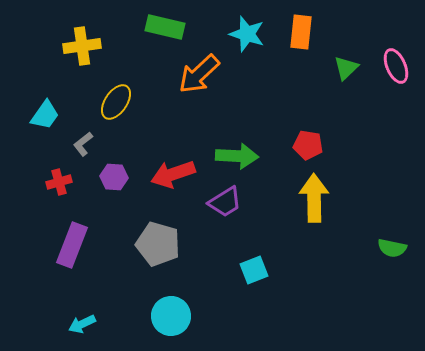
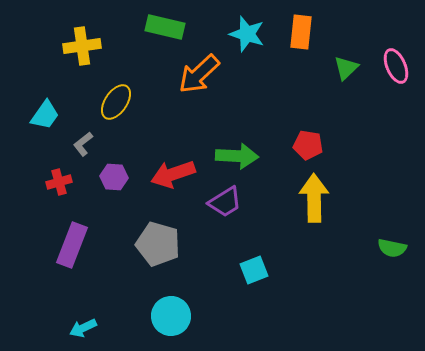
cyan arrow: moved 1 px right, 4 px down
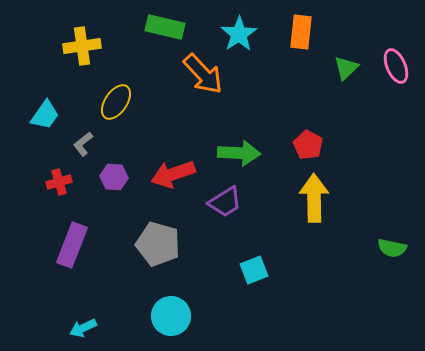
cyan star: moved 8 px left; rotated 21 degrees clockwise
orange arrow: moved 4 px right; rotated 90 degrees counterclockwise
red pentagon: rotated 20 degrees clockwise
green arrow: moved 2 px right, 3 px up
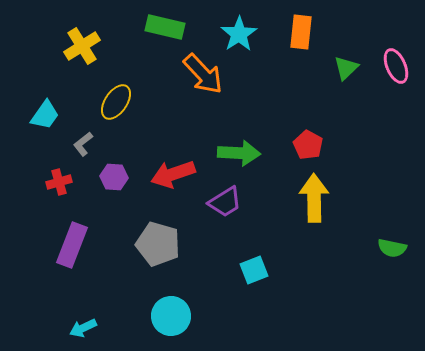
yellow cross: rotated 24 degrees counterclockwise
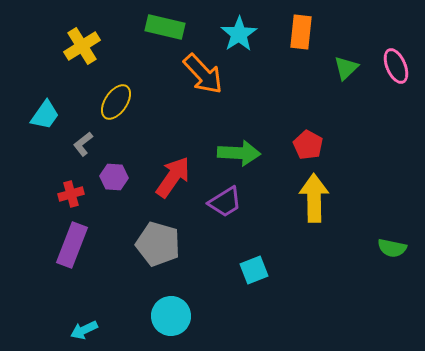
red arrow: moved 3 px down; rotated 144 degrees clockwise
red cross: moved 12 px right, 12 px down
cyan arrow: moved 1 px right, 2 px down
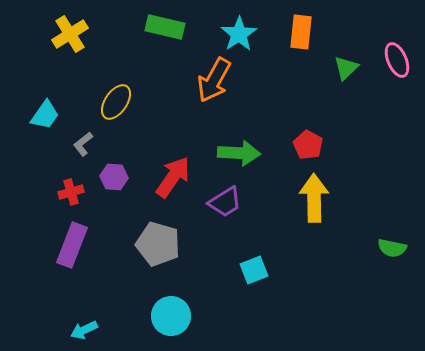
yellow cross: moved 12 px left, 12 px up
pink ellipse: moved 1 px right, 6 px up
orange arrow: moved 11 px right, 6 px down; rotated 72 degrees clockwise
red cross: moved 2 px up
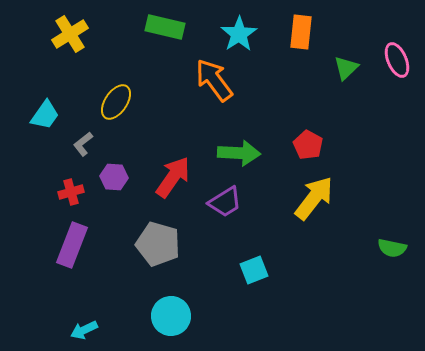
orange arrow: rotated 114 degrees clockwise
yellow arrow: rotated 39 degrees clockwise
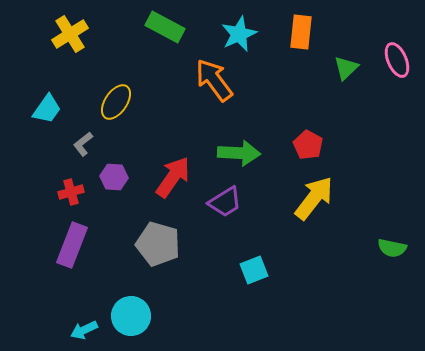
green rectangle: rotated 15 degrees clockwise
cyan star: rotated 9 degrees clockwise
cyan trapezoid: moved 2 px right, 6 px up
cyan circle: moved 40 px left
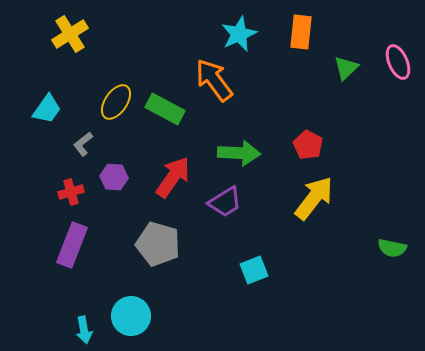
green rectangle: moved 82 px down
pink ellipse: moved 1 px right, 2 px down
cyan arrow: rotated 76 degrees counterclockwise
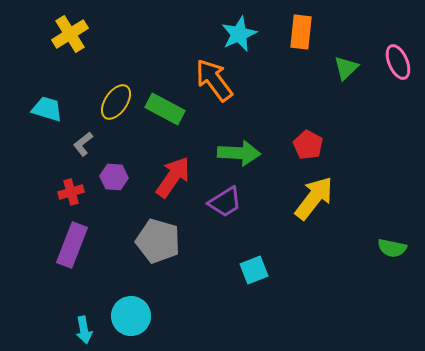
cyan trapezoid: rotated 108 degrees counterclockwise
gray pentagon: moved 3 px up
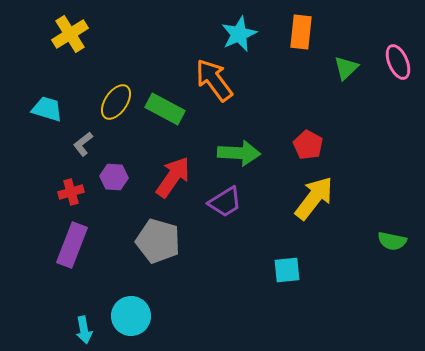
green semicircle: moved 7 px up
cyan square: moved 33 px right; rotated 16 degrees clockwise
